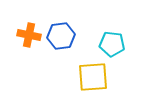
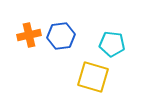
orange cross: rotated 25 degrees counterclockwise
yellow square: rotated 20 degrees clockwise
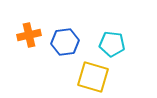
blue hexagon: moved 4 px right, 6 px down
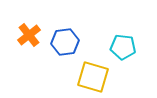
orange cross: rotated 25 degrees counterclockwise
cyan pentagon: moved 11 px right, 3 px down
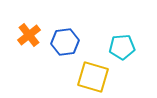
cyan pentagon: moved 1 px left; rotated 10 degrees counterclockwise
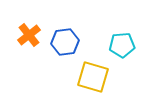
cyan pentagon: moved 2 px up
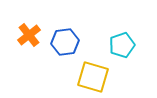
cyan pentagon: rotated 15 degrees counterclockwise
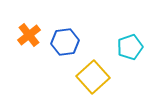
cyan pentagon: moved 8 px right, 2 px down
yellow square: rotated 32 degrees clockwise
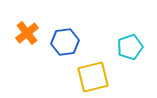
orange cross: moved 2 px left, 2 px up
yellow square: rotated 28 degrees clockwise
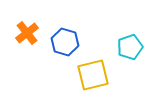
blue hexagon: rotated 24 degrees clockwise
yellow square: moved 2 px up
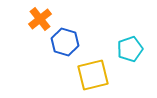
orange cross: moved 13 px right, 14 px up
cyan pentagon: moved 2 px down
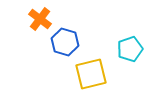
orange cross: rotated 15 degrees counterclockwise
yellow square: moved 2 px left, 1 px up
